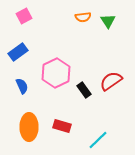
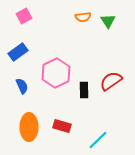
black rectangle: rotated 35 degrees clockwise
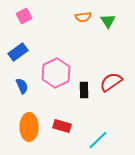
red semicircle: moved 1 px down
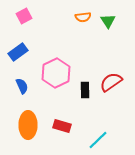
black rectangle: moved 1 px right
orange ellipse: moved 1 px left, 2 px up
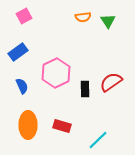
black rectangle: moved 1 px up
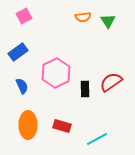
cyan line: moved 1 px left, 1 px up; rotated 15 degrees clockwise
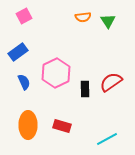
blue semicircle: moved 2 px right, 4 px up
cyan line: moved 10 px right
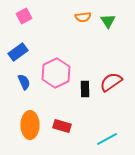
orange ellipse: moved 2 px right
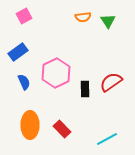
red rectangle: moved 3 px down; rotated 30 degrees clockwise
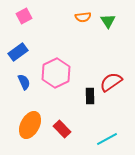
black rectangle: moved 5 px right, 7 px down
orange ellipse: rotated 28 degrees clockwise
